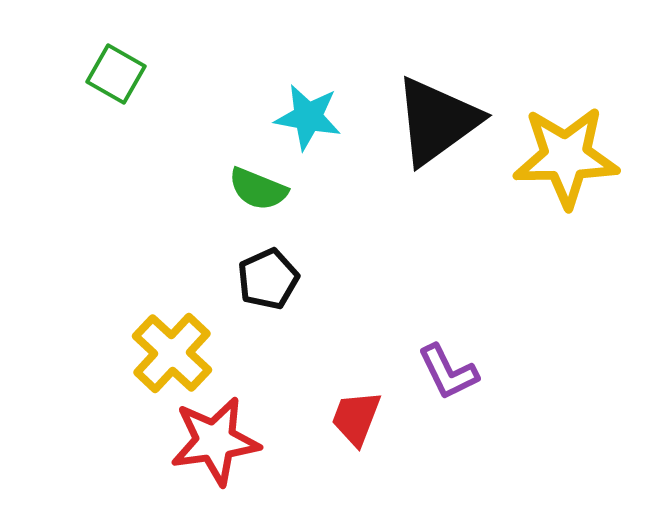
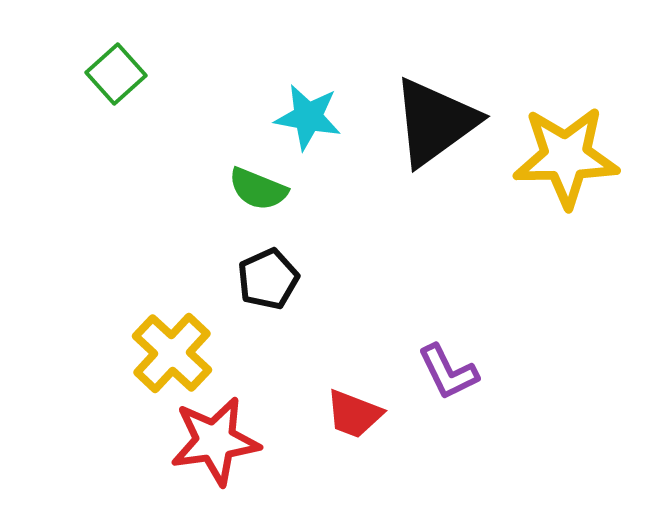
green square: rotated 18 degrees clockwise
black triangle: moved 2 px left, 1 px down
red trapezoid: moved 2 px left, 4 px up; rotated 90 degrees counterclockwise
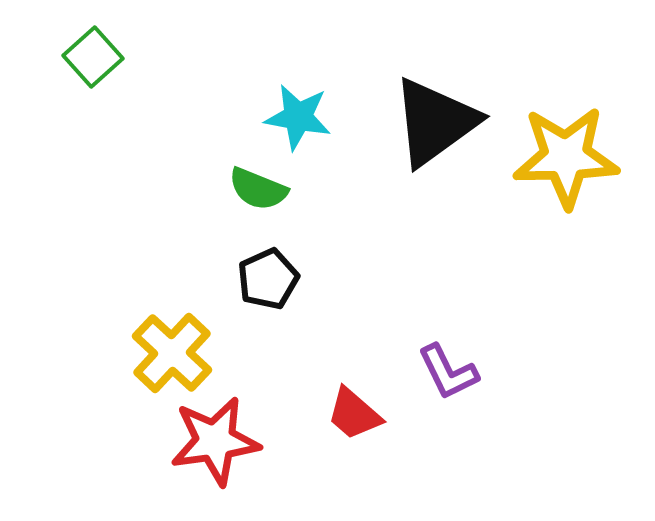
green square: moved 23 px left, 17 px up
cyan star: moved 10 px left
red trapezoid: rotated 20 degrees clockwise
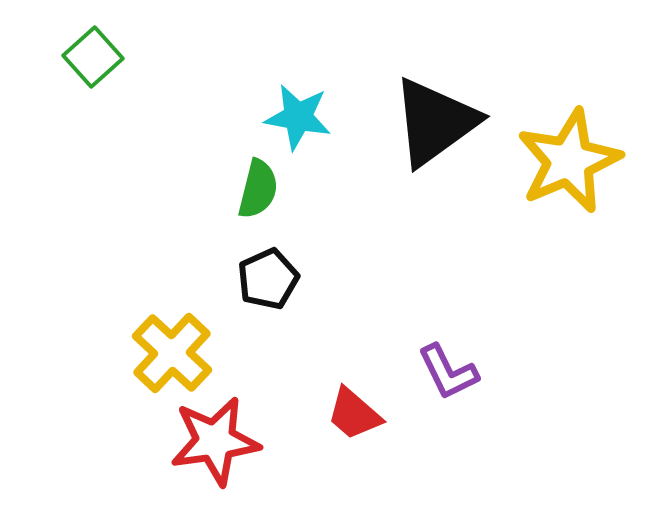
yellow star: moved 3 px right, 4 px down; rotated 22 degrees counterclockwise
green semicircle: rotated 98 degrees counterclockwise
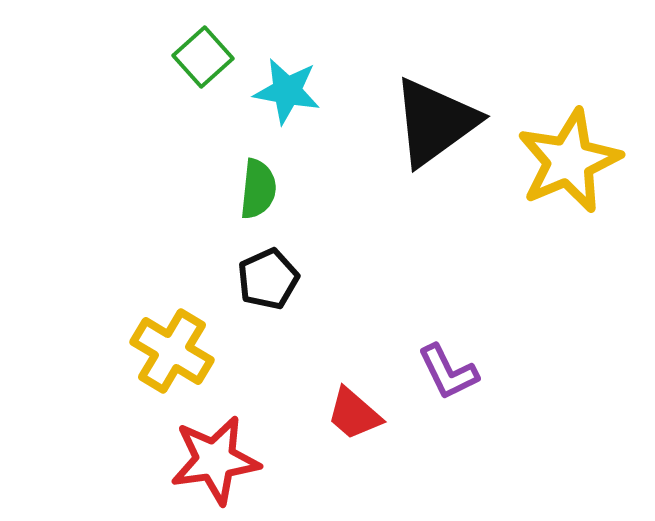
green square: moved 110 px right
cyan star: moved 11 px left, 26 px up
green semicircle: rotated 8 degrees counterclockwise
yellow cross: moved 2 px up; rotated 12 degrees counterclockwise
red star: moved 19 px down
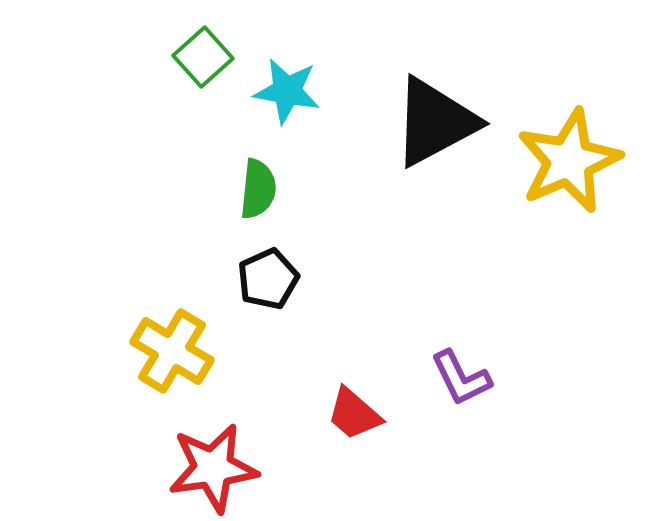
black triangle: rotated 8 degrees clockwise
purple L-shape: moved 13 px right, 6 px down
red star: moved 2 px left, 8 px down
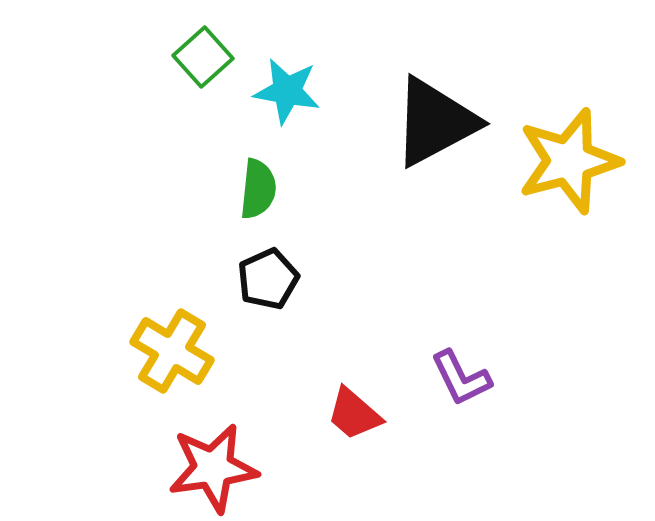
yellow star: rotated 8 degrees clockwise
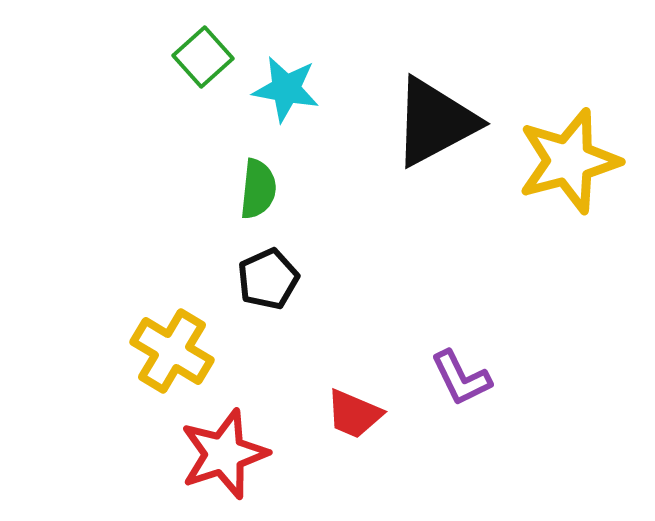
cyan star: moved 1 px left, 2 px up
red trapezoid: rotated 18 degrees counterclockwise
red star: moved 11 px right, 14 px up; rotated 10 degrees counterclockwise
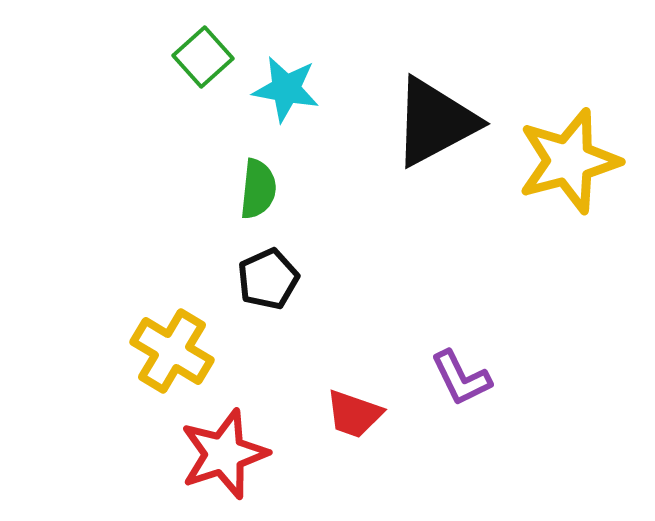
red trapezoid: rotated 4 degrees counterclockwise
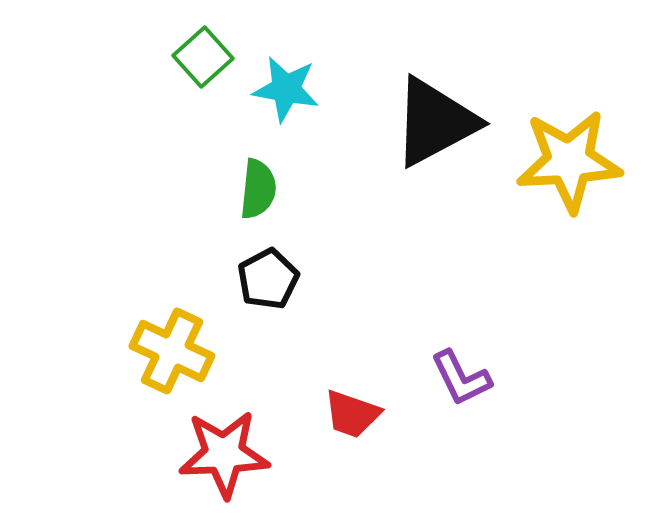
yellow star: rotated 12 degrees clockwise
black pentagon: rotated 4 degrees counterclockwise
yellow cross: rotated 6 degrees counterclockwise
red trapezoid: moved 2 px left
red star: rotated 16 degrees clockwise
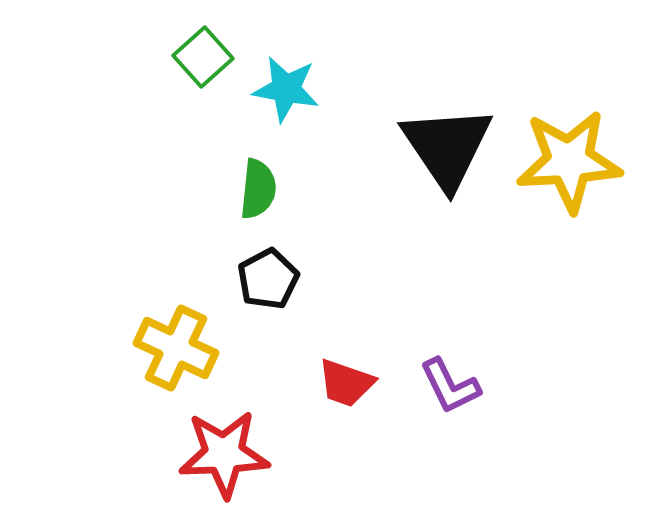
black triangle: moved 12 px right, 25 px down; rotated 36 degrees counterclockwise
yellow cross: moved 4 px right, 3 px up
purple L-shape: moved 11 px left, 8 px down
red trapezoid: moved 6 px left, 31 px up
